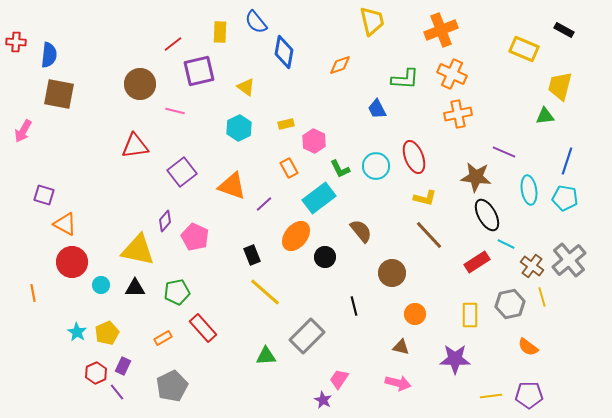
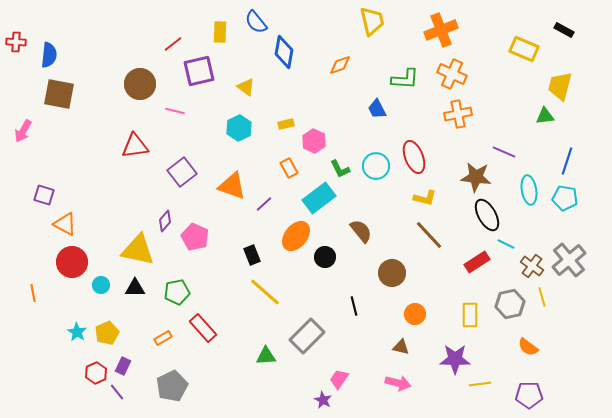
yellow line at (491, 396): moved 11 px left, 12 px up
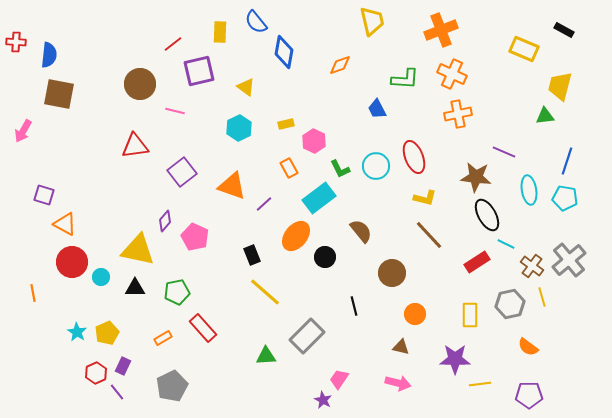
cyan circle at (101, 285): moved 8 px up
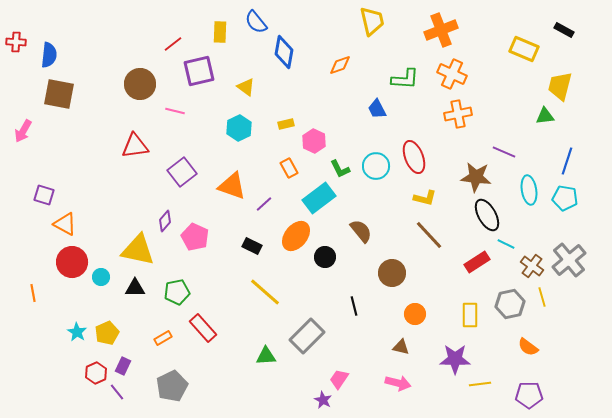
black rectangle at (252, 255): moved 9 px up; rotated 42 degrees counterclockwise
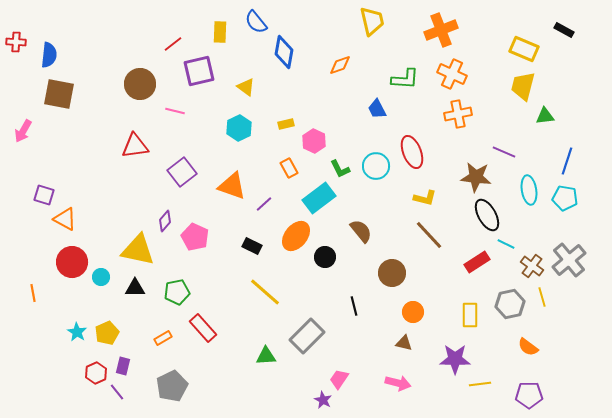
yellow trapezoid at (560, 86): moved 37 px left
red ellipse at (414, 157): moved 2 px left, 5 px up
orange triangle at (65, 224): moved 5 px up
orange circle at (415, 314): moved 2 px left, 2 px up
brown triangle at (401, 347): moved 3 px right, 4 px up
purple rectangle at (123, 366): rotated 12 degrees counterclockwise
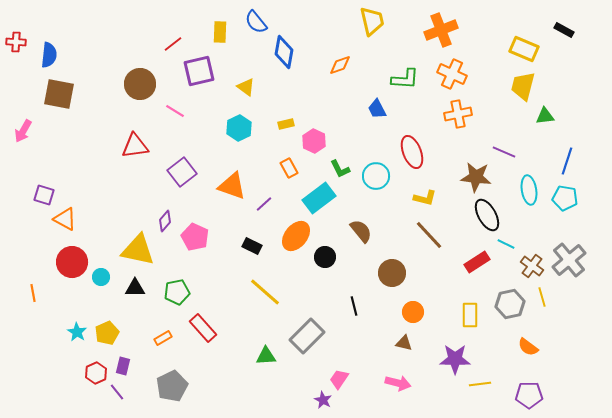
pink line at (175, 111): rotated 18 degrees clockwise
cyan circle at (376, 166): moved 10 px down
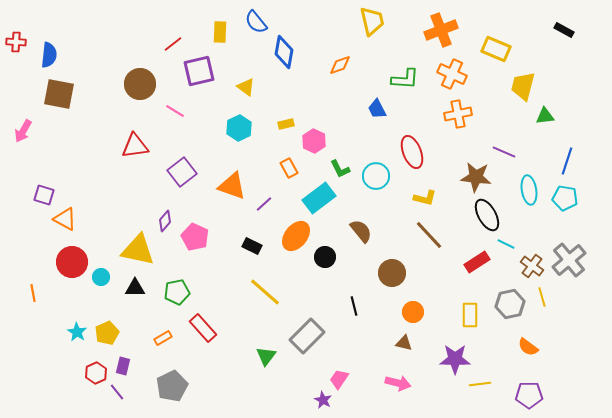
yellow rectangle at (524, 49): moved 28 px left
green triangle at (266, 356): rotated 50 degrees counterclockwise
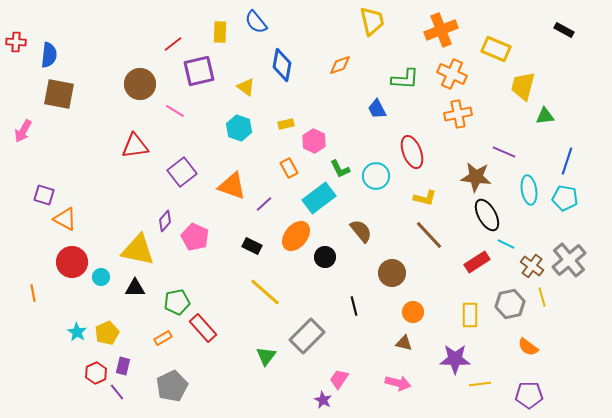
blue diamond at (284, 52): moved 2 px left, 13 px down
cyan hexagon at (239, 128): rotated 15 degrees counterclockwise
green pentagon at (177, 292): moved 10 px down
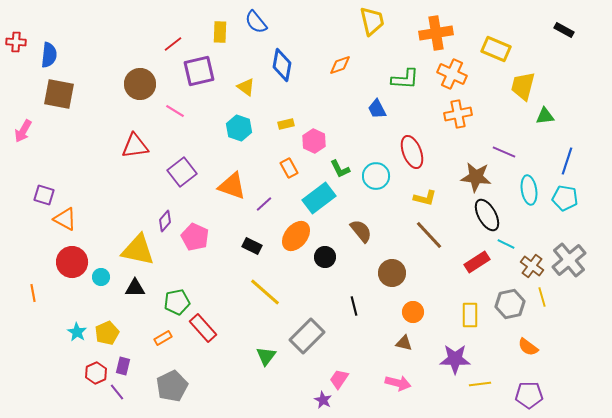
orange cross at (441, 30): moved 5 px left, 3 px down; rotated 12 degrees clockwise
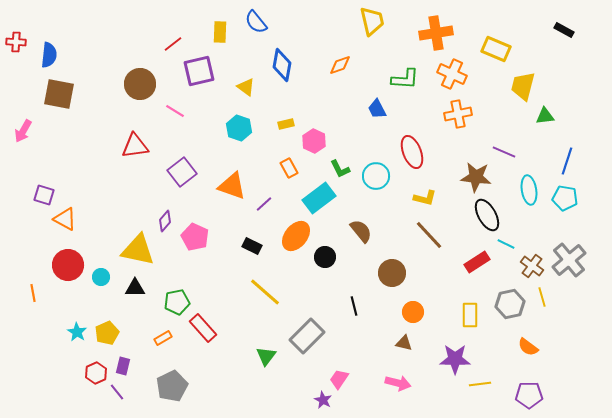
red circle at (72, 262): moved 4 px left, 3 px down
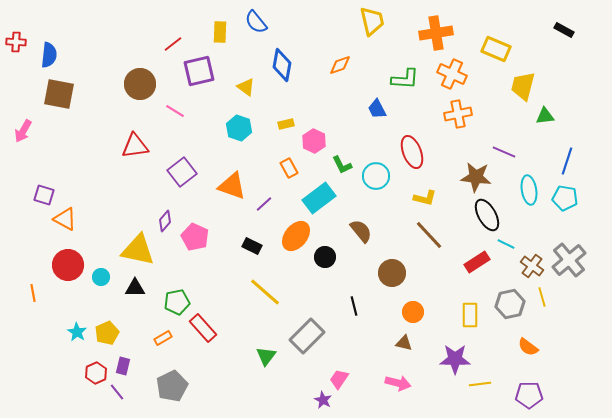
green L-shape at (340, 169): moved 2 px right, 4 px up
